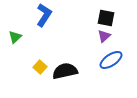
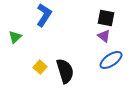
purple triangle: rotated 40 degrees counterclockwise
black semicircle: rotated 85 degrees clockwise
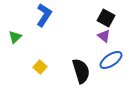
black square: rotated 18 degrees clockwise
black semicircle: moved 16 px right
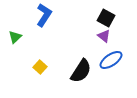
black semicircle: rotated 50 degrees clockwise
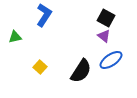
green triangle: rotated 32 degrees clockwise
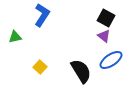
blue L-shape: moved 2 px left
black semicircle: rotated 65 degrees counterclockwise
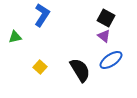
black semicircle: moved 1 px left, 1 px up
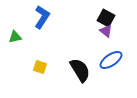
blue L-shape: moved 2 px down
purple triangle: moved 2 px right, 5 px up
yellow square: rotated 24 degrees counterclockwise
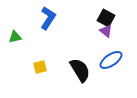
blue L-shape: moved 6 px right, 1 px down
yellow square: rotated 32 degrees counterclockwise
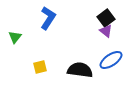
black square: rotated 24 degrees clockwise
green triangle: rotated 40 degrees counterclockwise
black semicircle: rotated 50 degrees counterclockwise
